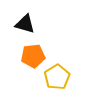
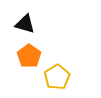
orange pentagon: moved 4 px left; rotated 30 degrees counterclockwise
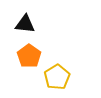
black triangle: rotated 10 degrees counterclockwise
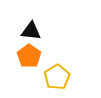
black triangle: moved 6 px right, 7 px down
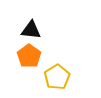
black triangle: moved 1 px up
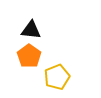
yellow pentagon: rotated 10 degrees clockwise
